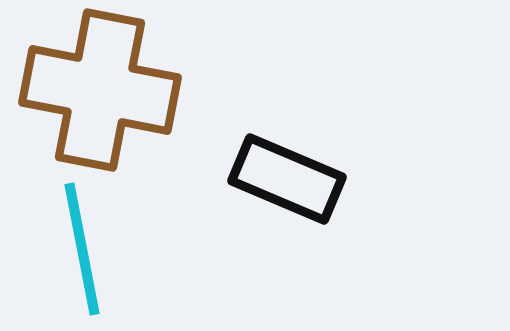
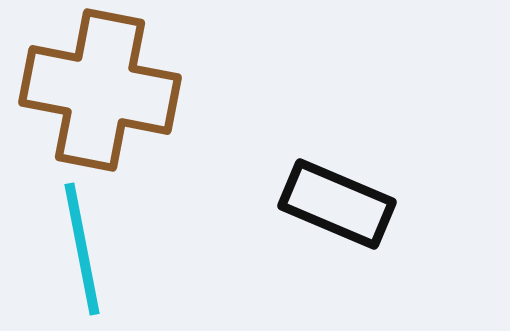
black rectangle: moved 50 px right, 25 px down
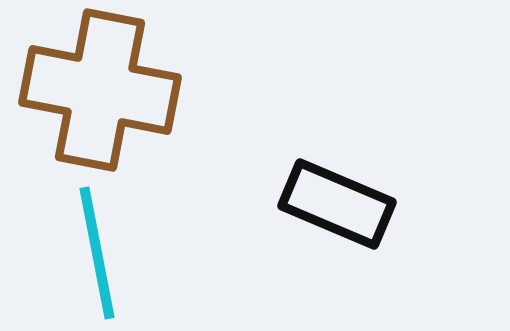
cyan line: moved 15 px right, 4 px down
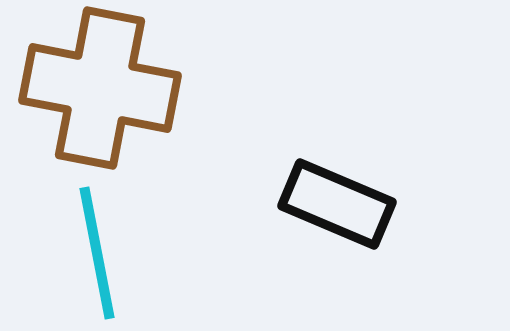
brown cross: moved 2 px up
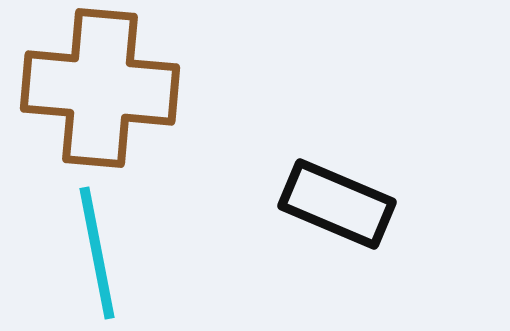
brown cross: rotated 6 degrees counterclockwise
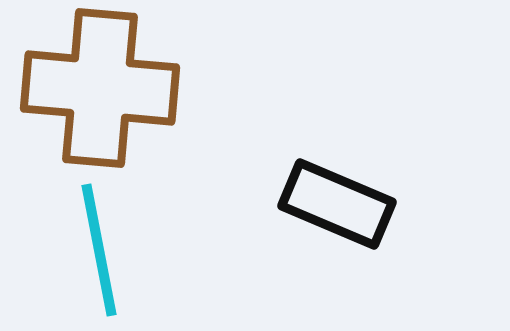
cyan line: moved 2 px right, 3 px up
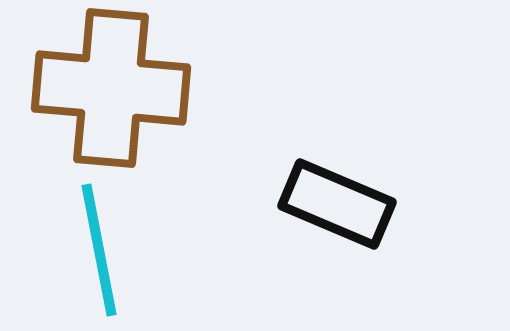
brown cross: moved 11 px right
